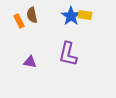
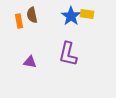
yellow rectangle: moved 2 px right, 1 px up
orange rectangle: rotated 16 degrees clockwise
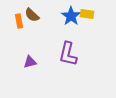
brown semicircle: rotated 35 degrees counterclockwise
purple triangle: rotated 24 degrees counterclockwise
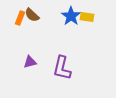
yellow rectangle: moved 3 px down
orange rectangle: moved 1 px right, 3 px up; rotated 32 degrees clockwise
purple L-shape: moved 6 px left, 14 px down
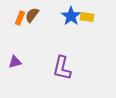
brown semicircle: rotated 84 degrees clockwise
purple triangle: moved 15 px left
